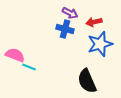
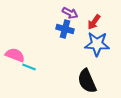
red arrow: rotated 42 degrees counterclockwise
blue star: moved 3 px left; rotated 20 degrees clockwise
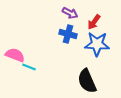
blue cross: moved 3 px right, 5 px down
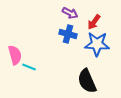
pink semicircle: rotated 54 degrees clockwise
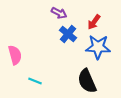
purple arrow: moved 11 px left
blue cross: rotated 24 degrees clockwise
blue star: moved 1 px right, 3 px down
cyan line: moved 6 px right, 14 px down
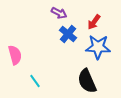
cyan line: rotated 32 degrees clockwise
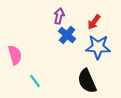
purple arrow: moved 3 px down; rotated 105 degrees counterclockwise
blue cross: moved 1 px left, 1 px down
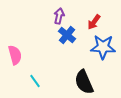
blue star: moved 5 px right
black semicircle: moved 3 px left, 1 px down
